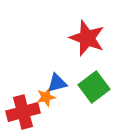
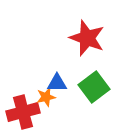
blue triangle: rotated 15 degrees clockwise
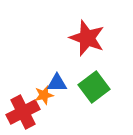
orange star: moved 2 px left, 2 px up
red cross: rotated 12 degrees counterclockwise
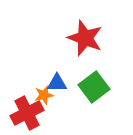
red star: moved 2 px left
red cross: moved 4 px right, 1 px down
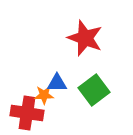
green square: moved 3 px down
orange star: rotated 12 degrees clockwise
red cross: rotated 36 degrees clockwise
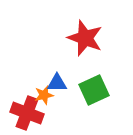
green square: rotated 12 degrees clockwise
orange star: rotated 12 degrees counterclockwise
red cross: rotated 12 degrees clockwise
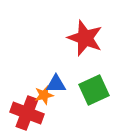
blue triangle: moved 1 px left, 1 px down
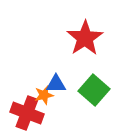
red star: rotated 18 degrees clockwise
green square: rotated 24 degrees counterclockwise
